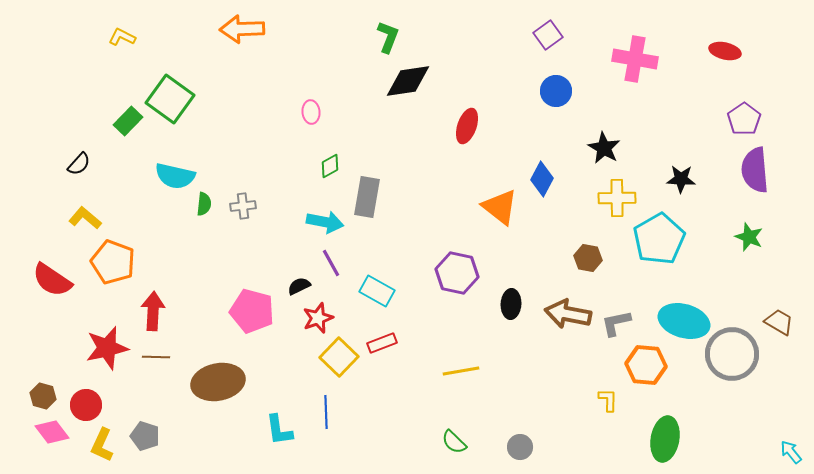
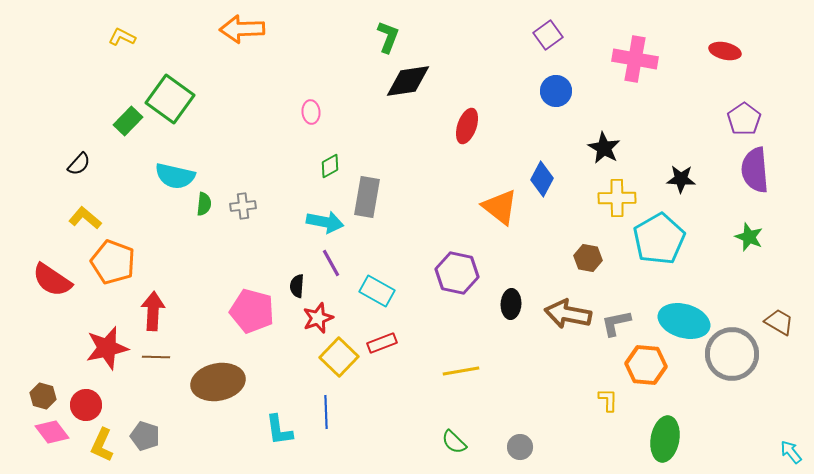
black semicircle at (299, 286): moved 2 px left; rotated 60 degrees counterclockwise
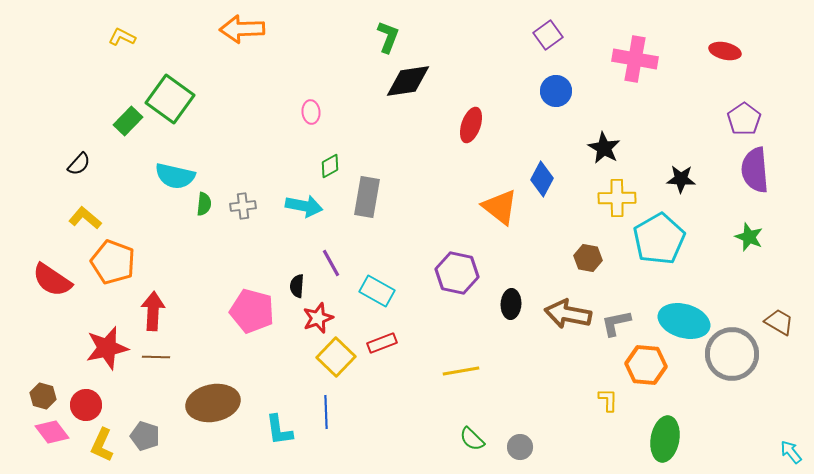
red ellipse at (467, 126): moved 4 px right, 1 px up
cyan arrow at (325, 222): moved 21 px left, 16 px up
yellow square at (339, 357): moved 3 px left
brown ellipse at (218, 382): moved 5 px left, 21 px down
green semicircle at (454, 442): moved 18 px right, 3 px up
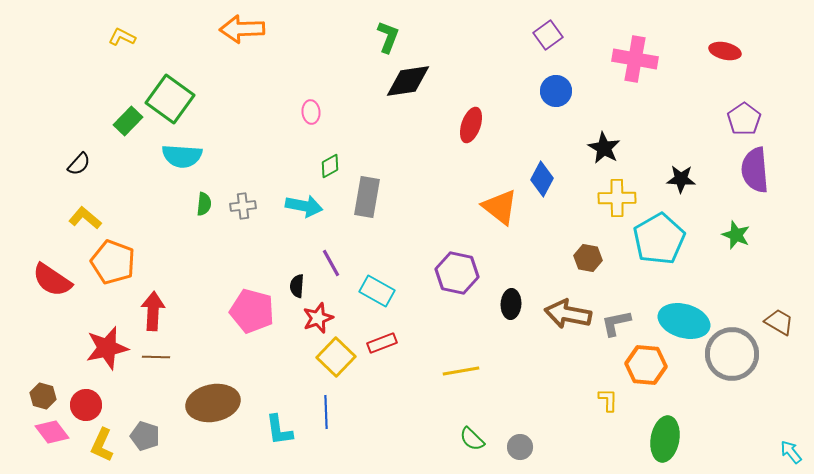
cyan semicircle at (175, 176): moved 7 px right, 20 px up; rotated 9 degrees counterclockwise
green star at (749, 237): moved 13 px left, 2 px up
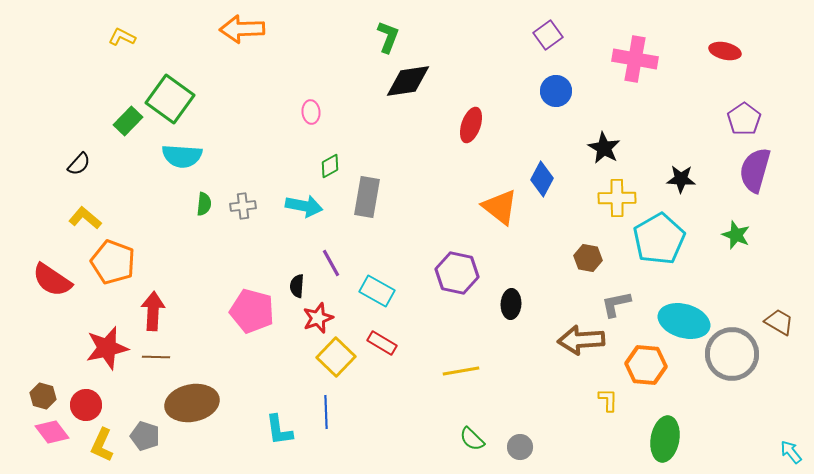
purple semicircle at (755, 170): rotated 21 degrees clockwise
brown arrow at (568, 314): moved 13 px right, 26 px down; rotated 15 degrees counterclockwise
gray L-shape at (616, 323): moved 19 px up
red rectangle at (382, 343): rotated 52 degrees clockwise
brown ellipse at (213, 403): moved 21 px left
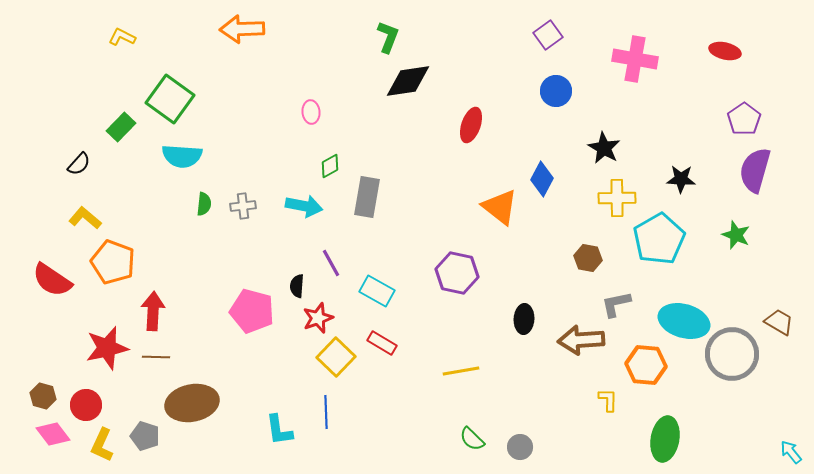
green rectangle at (128, 121): moved 7 px left, 6 px down
black ellipse at (511, 304): moved 13 px right, 15 px down
pink diamond at (52, 432): moved 1 px right, 2 px down
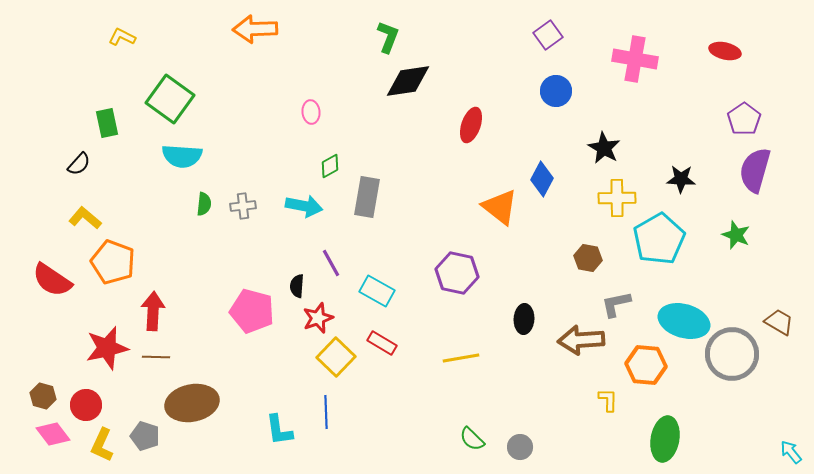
orange arrow at (242, 29): moved 13 px right
green rectangle at (121, 127): moved 14 px left, 4 px up; rotated 56 degrees counterclockwise
yellow line at (461, 371): moved 13 px up
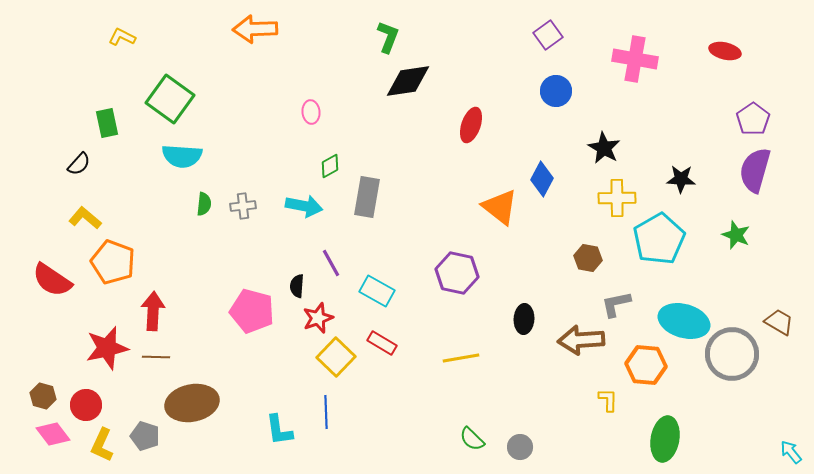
purple pentagon at (744, 119): moved 9 px right
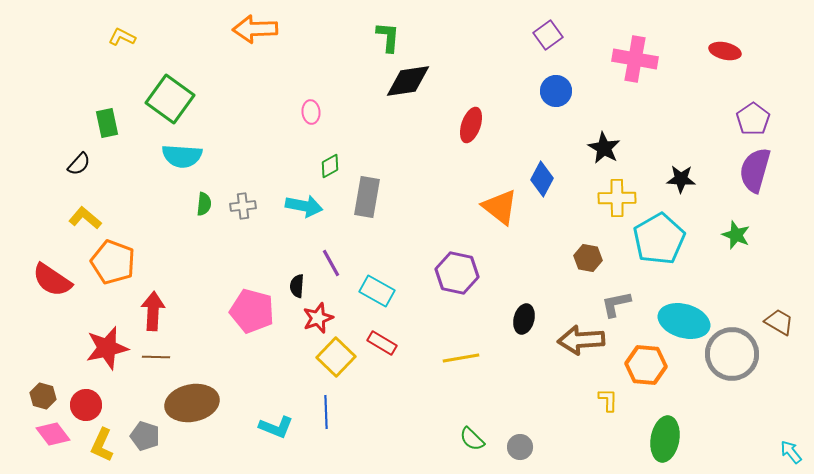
green L-shape at (388, 37): rotated 16 degrees counterclockwise
black ellipse at (524, 319): rotated 12 degrees clockwise
cyan L-shape at (279, 430): moved 3 px left, 3 px up; rotated 60 degrees counterclockwise
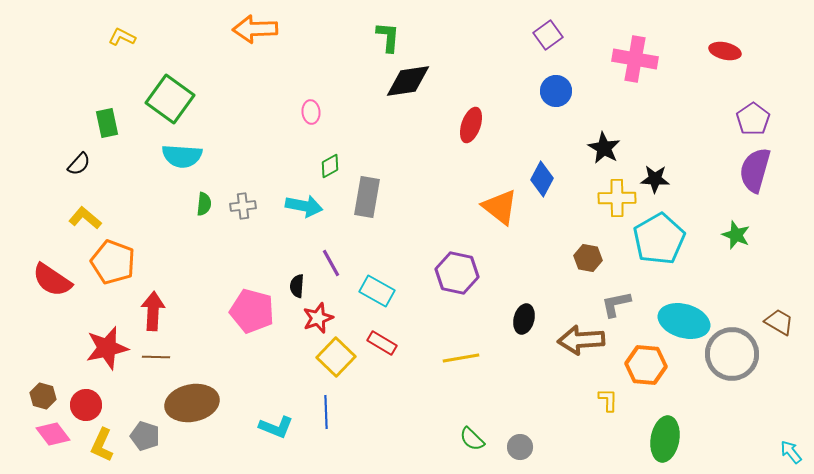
black star at (681, 179): moved 26 px left
